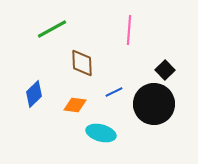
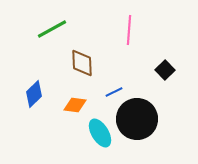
black circle: moved 17 px left, 15 px down
cyan ellipse: moved 1 px left; rotated 44 degrees clockwise
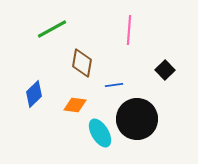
brown diamond: rotated 12 degrees clockwise
blue line: moved 7 px up; rotated 18 degrees clockwise
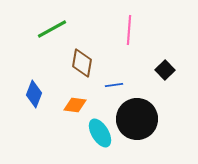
blue diamond: rotated 24 degrees counterclockwise
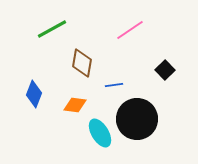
pink line: moved 1 px right; rotated 52 degrees clockwise
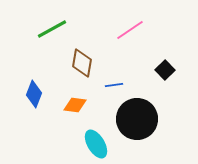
cyan ellipse: moved 4 px left, 11 px down
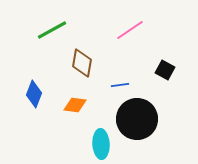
green line: moved 1 px down
black square: rotated 18 degrees counterclockwise
blue line: moved 6 px right
cyan ellipse: moved 5 px right; rotated 28 degrees clockwise
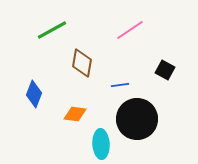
orange diamond: moved 9 px down
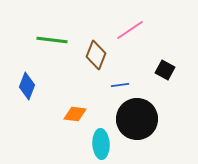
green line: moved 10 px down; rotated 36 degrees clockwise
brown diamond: moved 14 px right, 8 px up; rotated 12 degrees clockwise
blue diamond: moved 7 px left, 8 px up
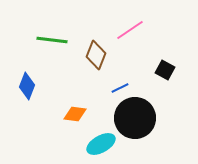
blue line: moved 3 px down; rotated 18 degrees counterclockwise
black circle: moved 2 px left, 1 px up
cyan ellipse: rotated 64 degrees clockwise
